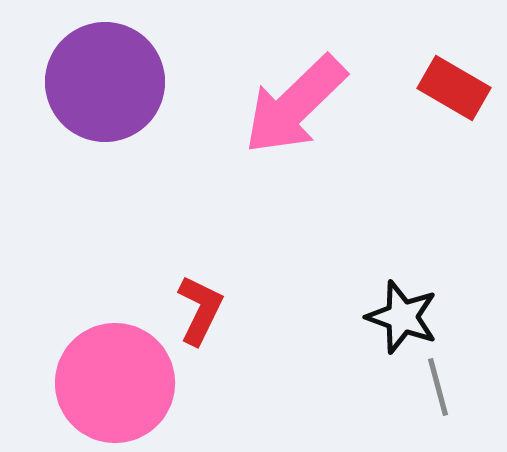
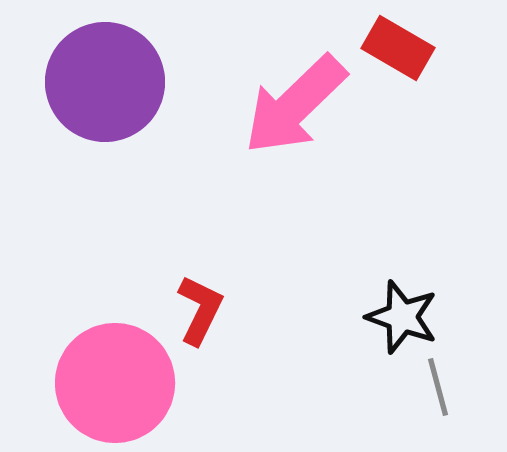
red rectangle: moved 56 px left, 40 px up
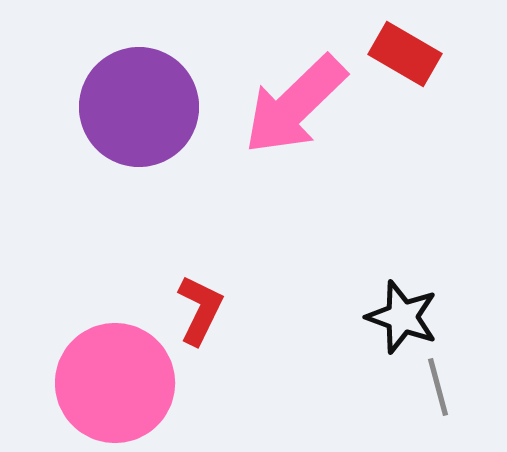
red rectangle: moved 7 px right, 6 px down
purple circle: moved 34 px right, 25 px down
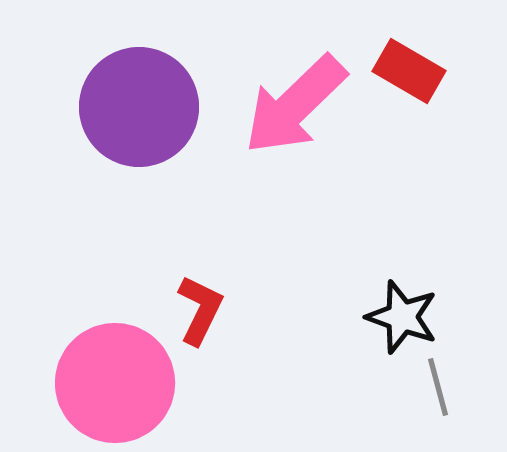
red rectangle: moved 4 px right, 17 px down
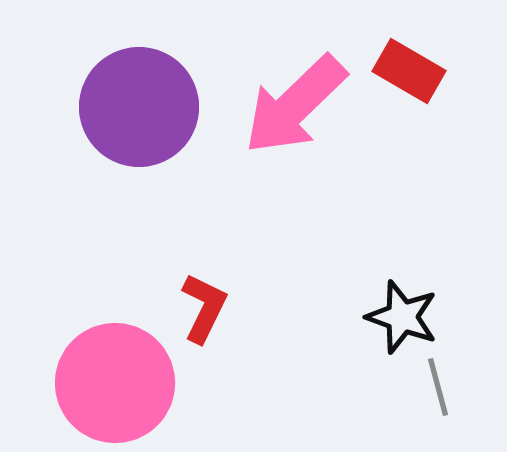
red L-shape: moved 4 px right, 2 px up
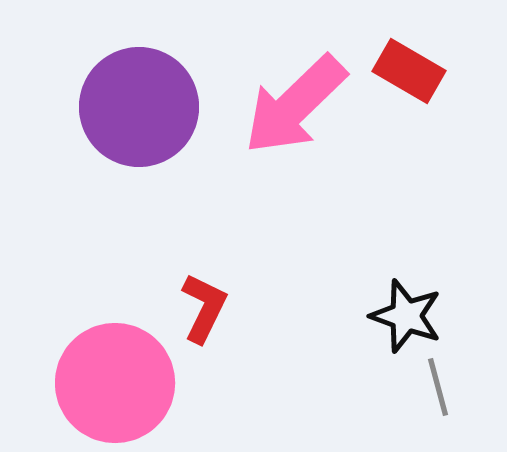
black star: moved 4 px right, 1 px up
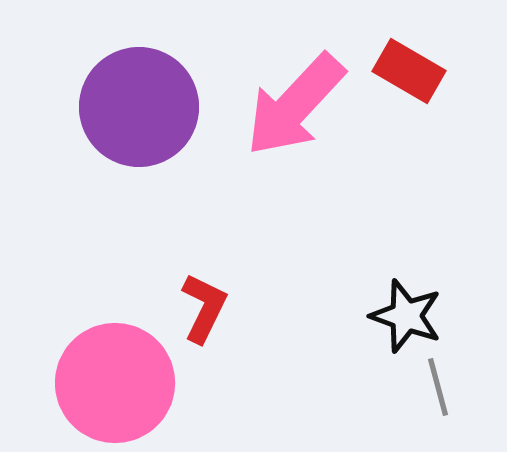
pink arrow: rotated 3 degrees counterclockwise
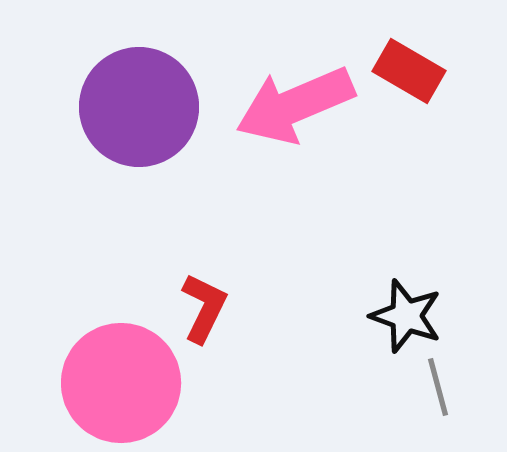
pink arrow: rotated 24 degrees clockwise
pink circle: moved 6 px right
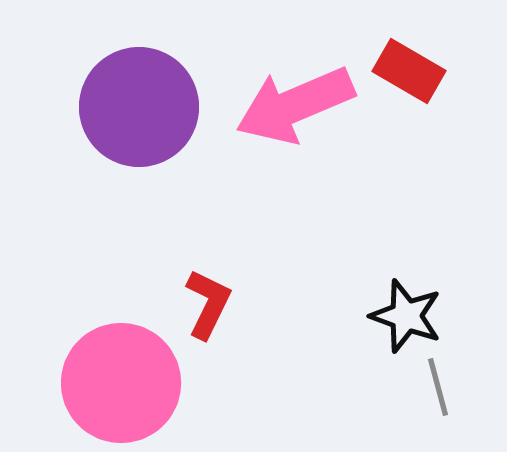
red L-shape: moved 4 px right, 4 px up
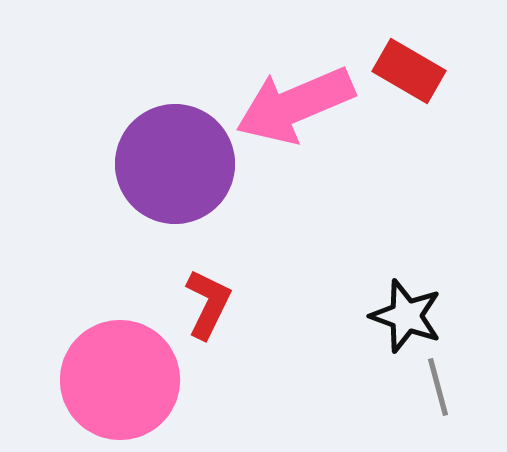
purple circle: moved 36 px right, 57 px down
pink circle: moved 1 px left, 3 px up
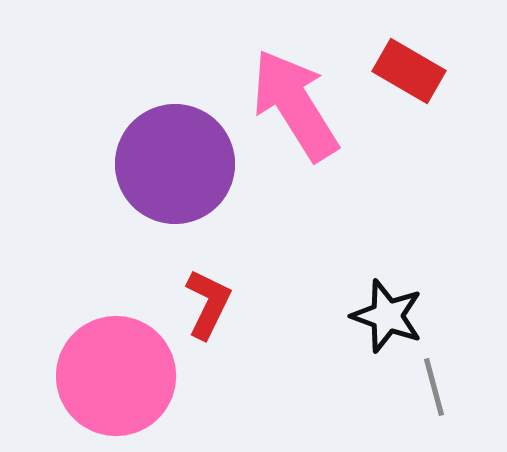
pink arrow: rotated 81 degrees clockwise
black star: moved 19 px left
pink circle: moved 4 px left, 4 px up
gray line: moved 4 px left
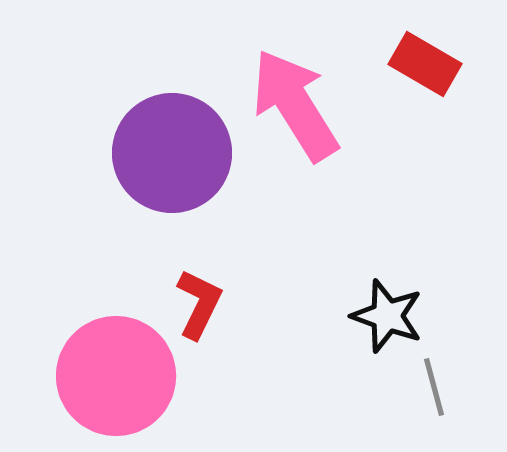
red rectangle: moved 16 px right, 7 px up
purple circle: moved 3 px left, 11 px up
red L-shape: moved 9 px left
